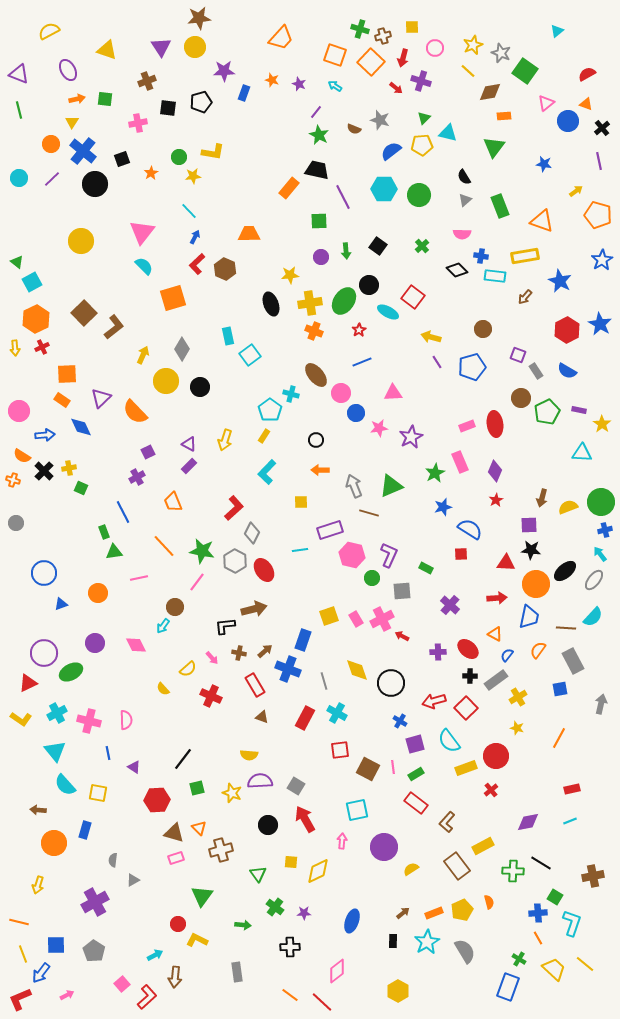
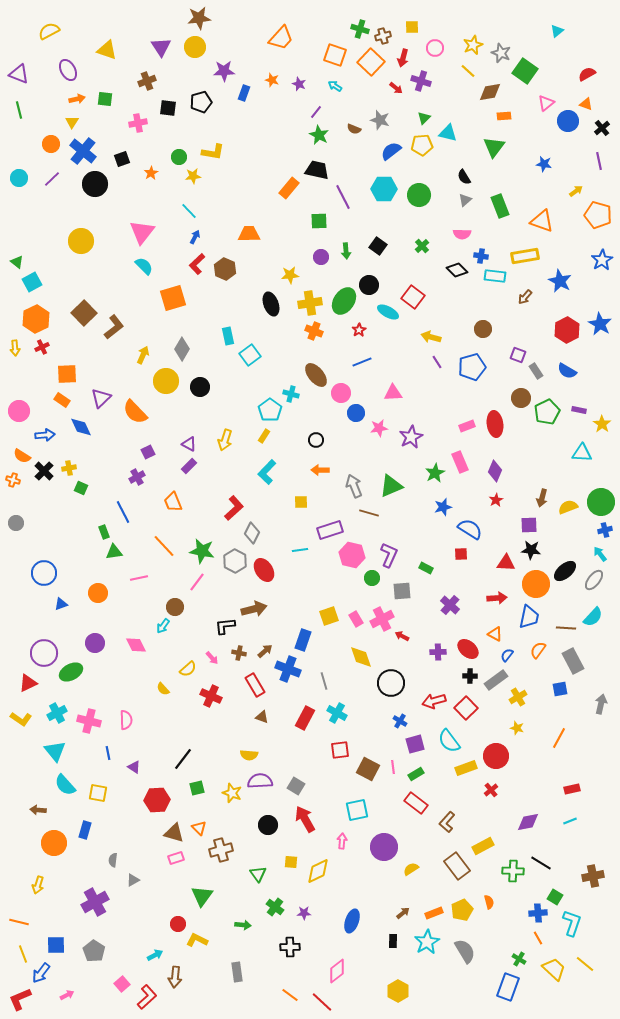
yellow diamond at (357, 670): moved 4 px right, 13 px up
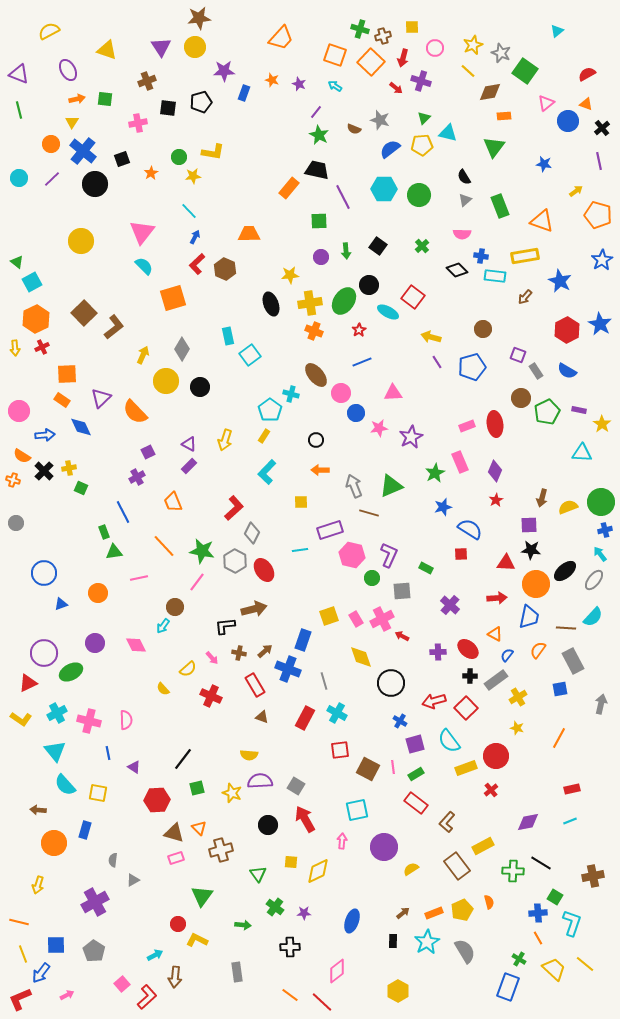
blue semicircle at (391, 151): moved 1 px left, 2 px up
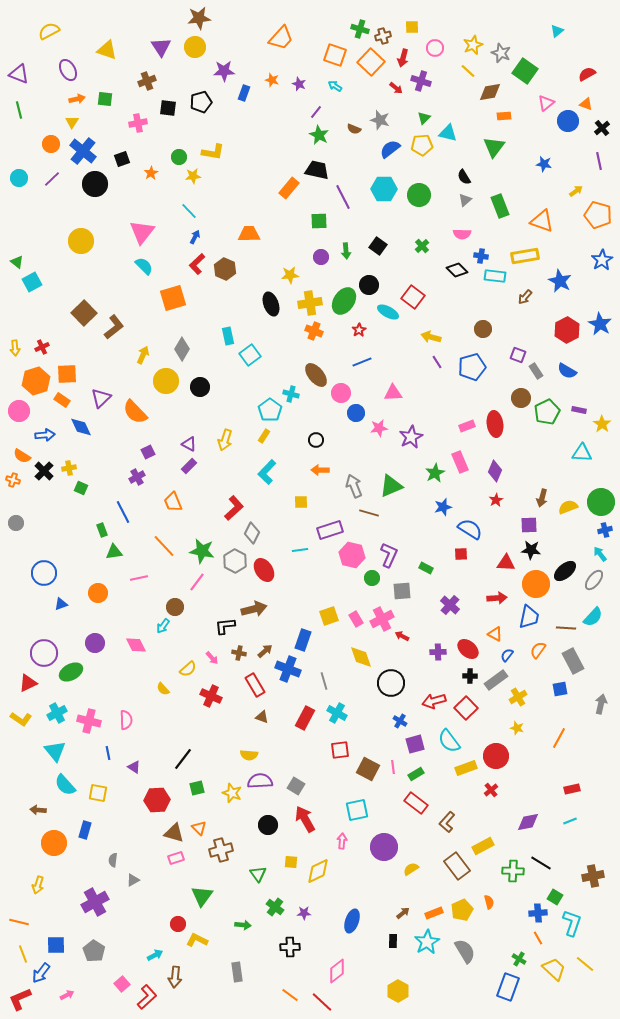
orange hexagon at (36, 319): moved 62 px down; rotated 8 degrees clockwise
green rectangle at (104, 532): moved 2 px left, 2 px up
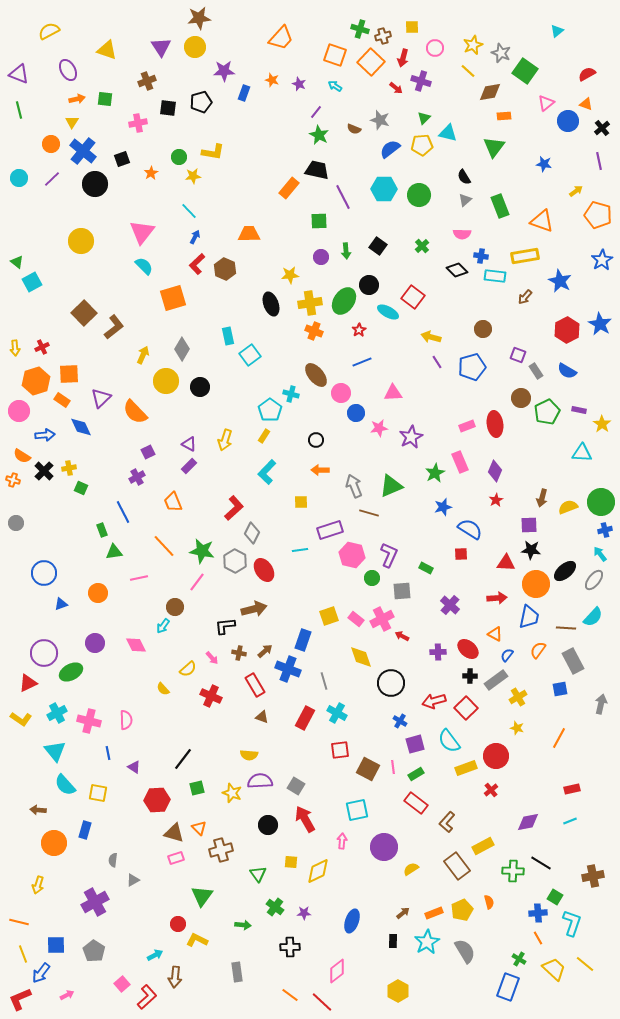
orange square at (67, 374): moved 2 px right
pink rectangle at (356, 619): rotated 21 degrees counterclockwise
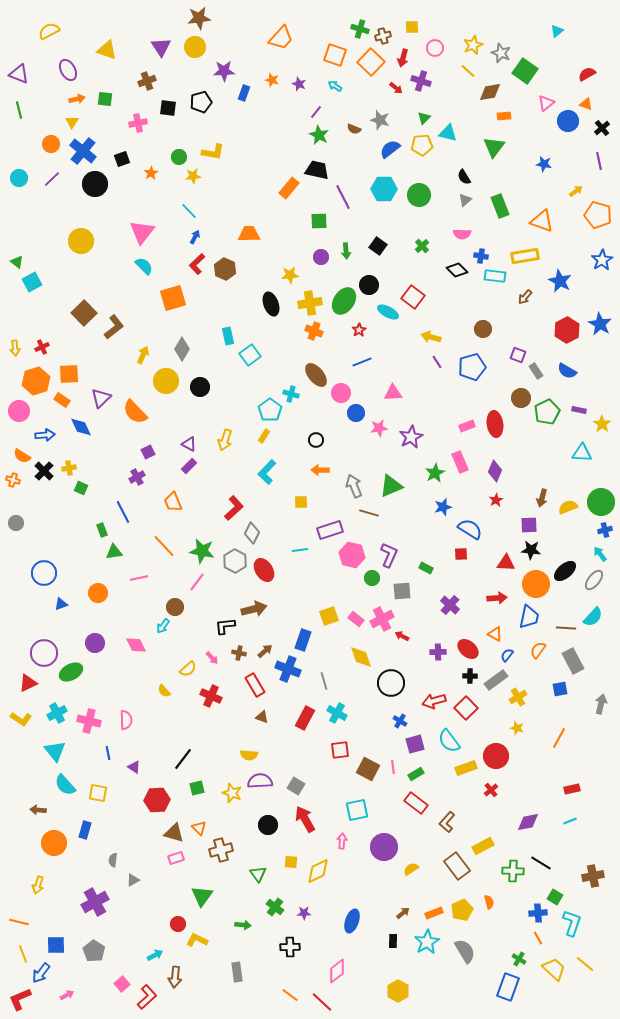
yellow semicircle at (163, 689): moved 1 px right, 2 px down
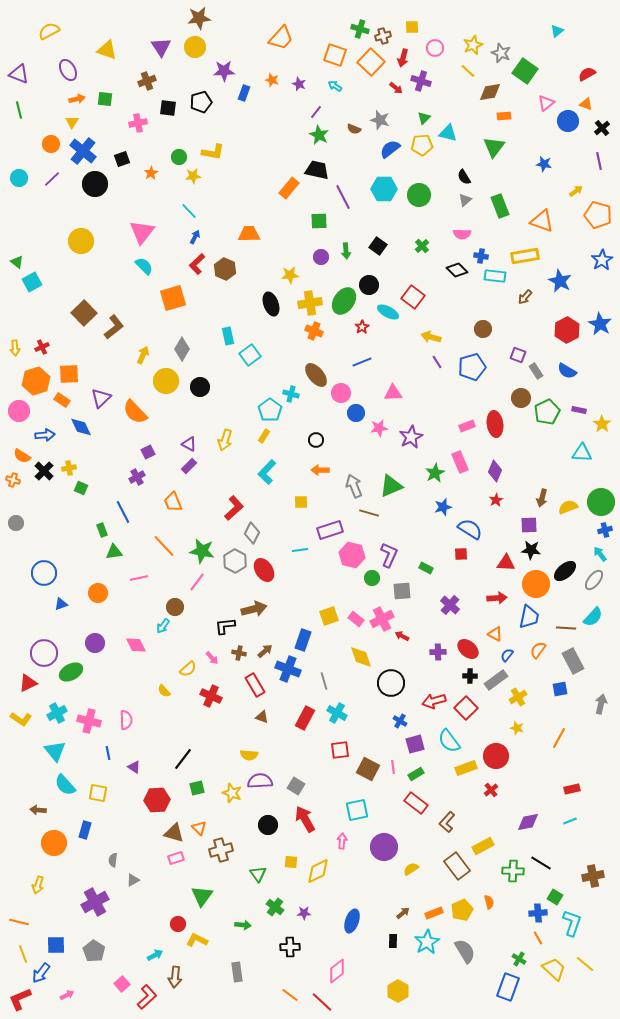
red star at (359, 330): moved 3 px right, 3 px up
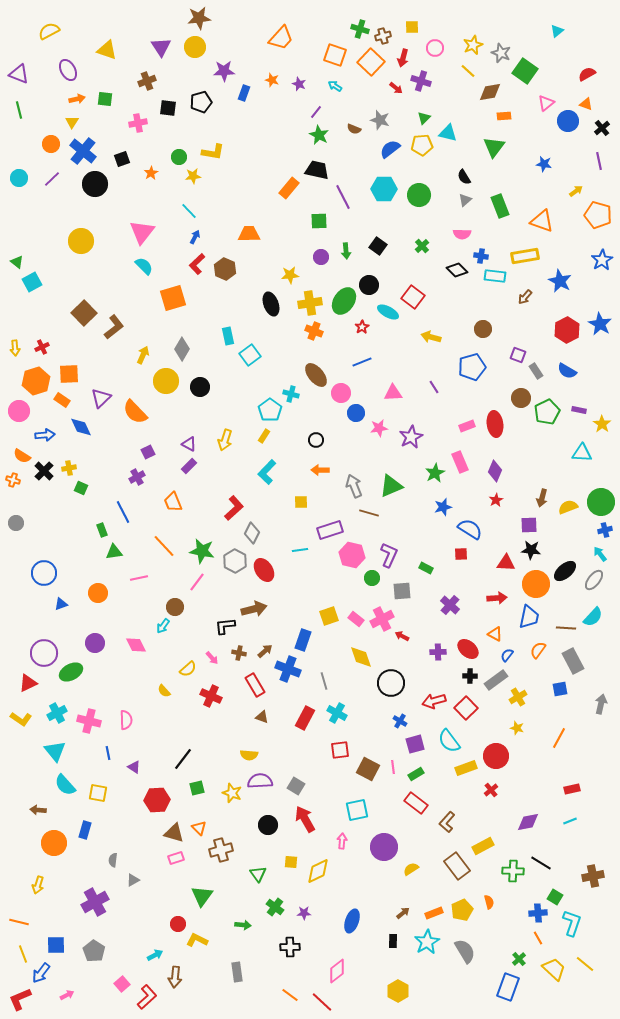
purple line at (437, 362): moved 3 px left, 25 px down
green cross at (519, 959): rotated 16 degrees clockwise
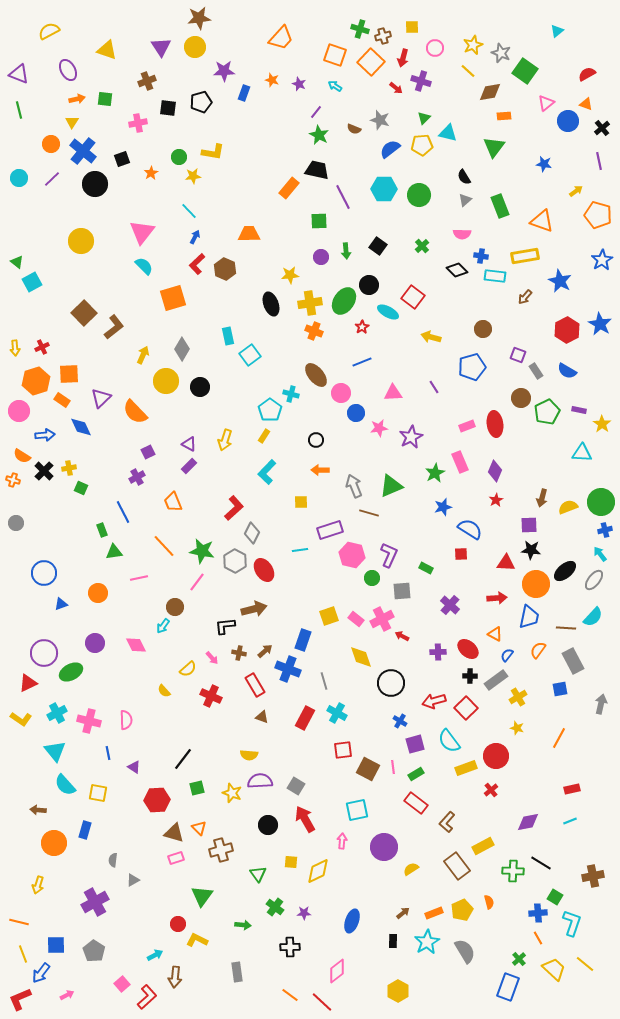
red square at (340, 750): moved 3 px right
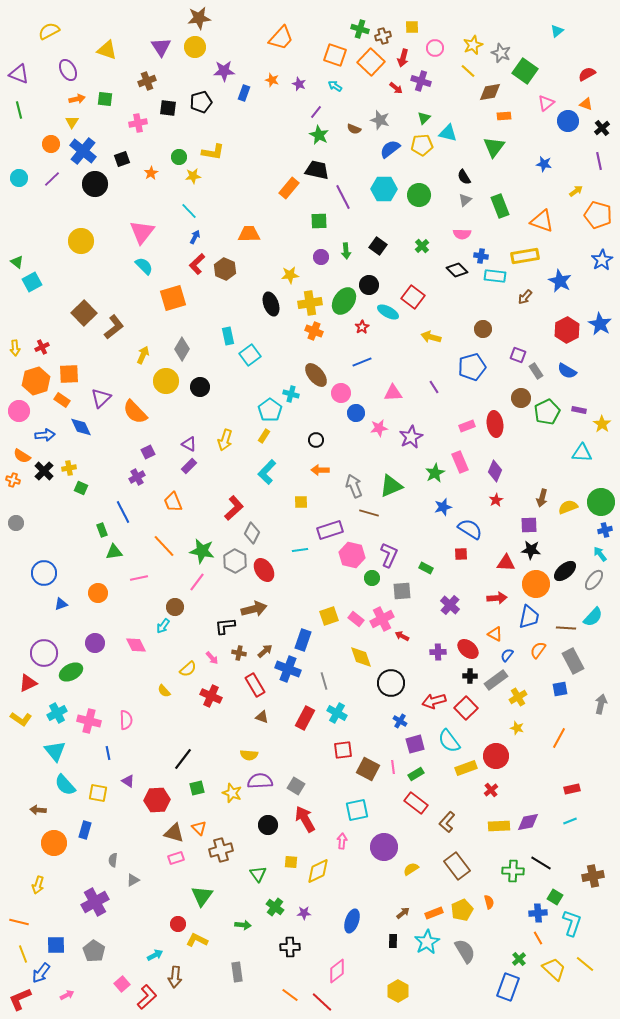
purple triangle at (134, 767): moved 6 px left, 14 px down
yellow rectangle at (483, 846): moved 16 px right, 20 px up; rotated 25 degrees clockwise
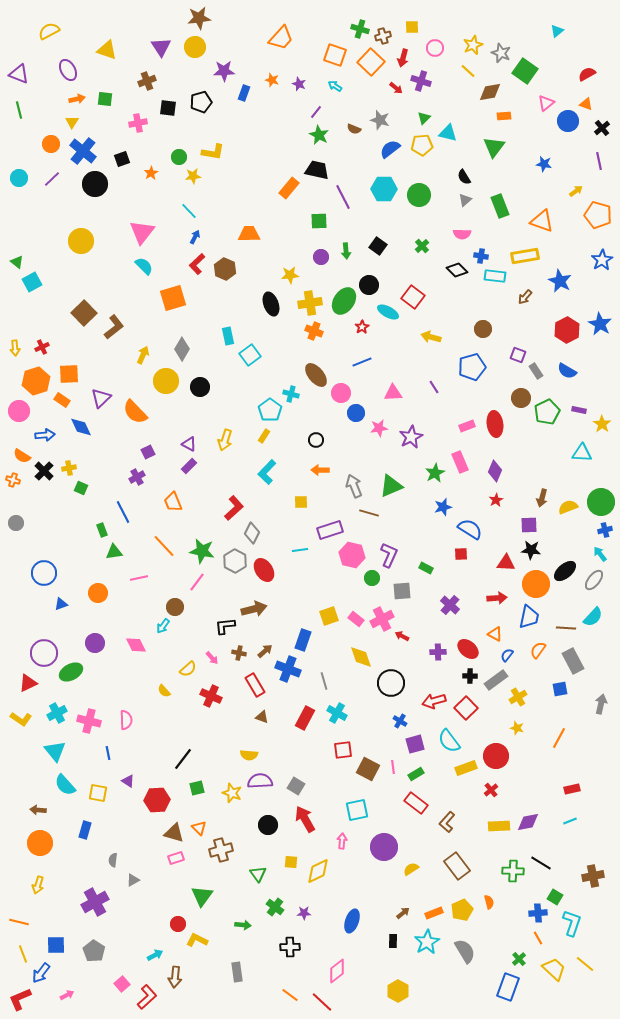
orange circle at (54, 843): moved 14 px left
